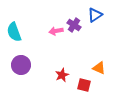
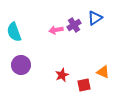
blue triangle: moved 3 px down
purple cross: rotated 24 degrees clockwise
pink arrow: moved 1 px up
orange triangle: moved 4 px right, 4 px down
red square: rotated 24 degrees counterclockwise
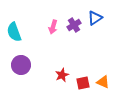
pink arrow: moved 3 px left, 3 px up; rotated 64 degrees counterclockwise
orange triangle: moved 10 px down
red square: moved 1 px left, 2 px up
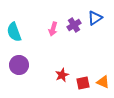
pink arrow: moved 2 px down
purple circle: moved 2 px left
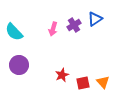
blue triangle: moved 1 px down
cyan semicircle: rotated 24 degrees counterclockwise
orange triangle: rotated 24 degrees clockwise
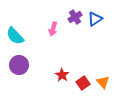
purple cross: moved 1 px right, 8 px up
cyan semicircle: moved 1 px right, 4 px down
red star: rotated 16 degrees counterclockwise
red square: rotated 24 degrees counterclockwise
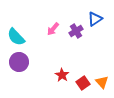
purple cross: moved 1 px right, 14 px down
pink arrow: rotated 24 degrees clockwise
cyan semicircle: moved 1 px right, 1 px down
purple circle: moved 3 px up
orange triangle: moved 1 px left
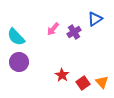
purple cross: moved 2 px left, 1 px down
